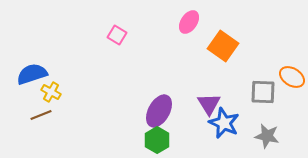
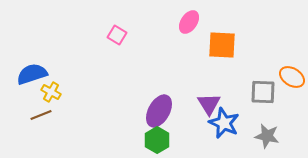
orange square: moved 1 px left, 1 px up; rotated 32 degrees counterclockwise
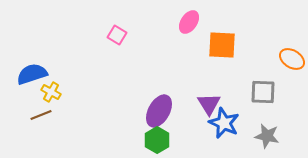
orange ellipse: moved 18 px up
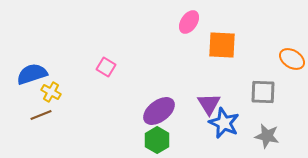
pink square: moved 11 px left, 32 px down
purple ellipse: rotated 24 degrees clockwise
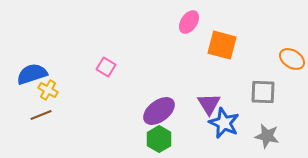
orange square: rotated 12 degrees clockwise
yellow cross: moved 3 px left, 2 px up
green hexagon: moved 2 px right, 1 px up
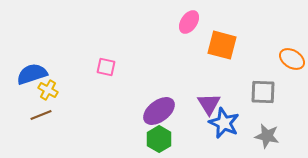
pink square: rotated 18 degrees counterclockwise
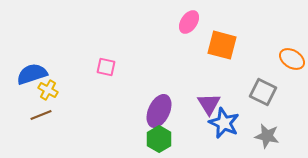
gray square: rotated 24 degrees clockwise
purple ellipse: rotated 28 degrees counterclockwise
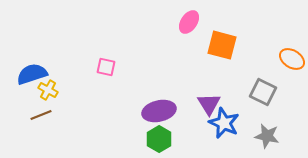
purple ellipse: rotated 52 degrees clockwise
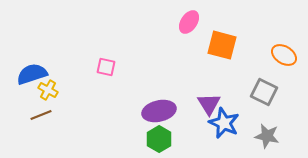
orange ellipse: moved 8 px left, 4 px up
gray square: moved 1 px right
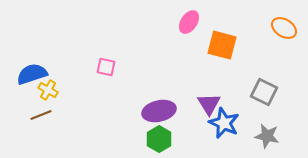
orange ellipse: moved 27 px up
